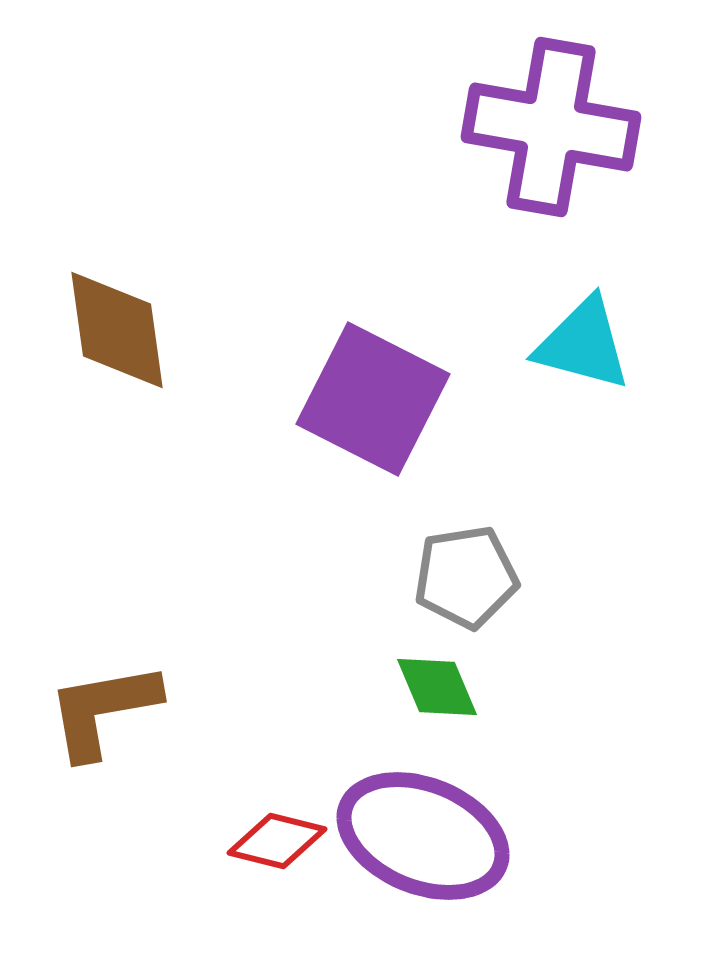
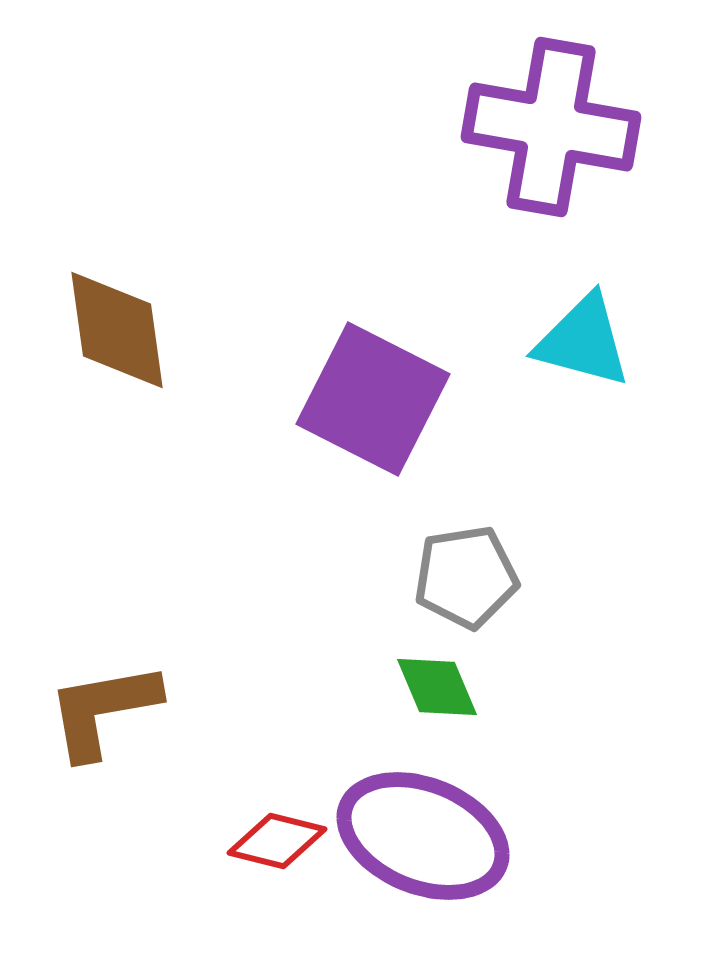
cyan triangle: moved 3 px up
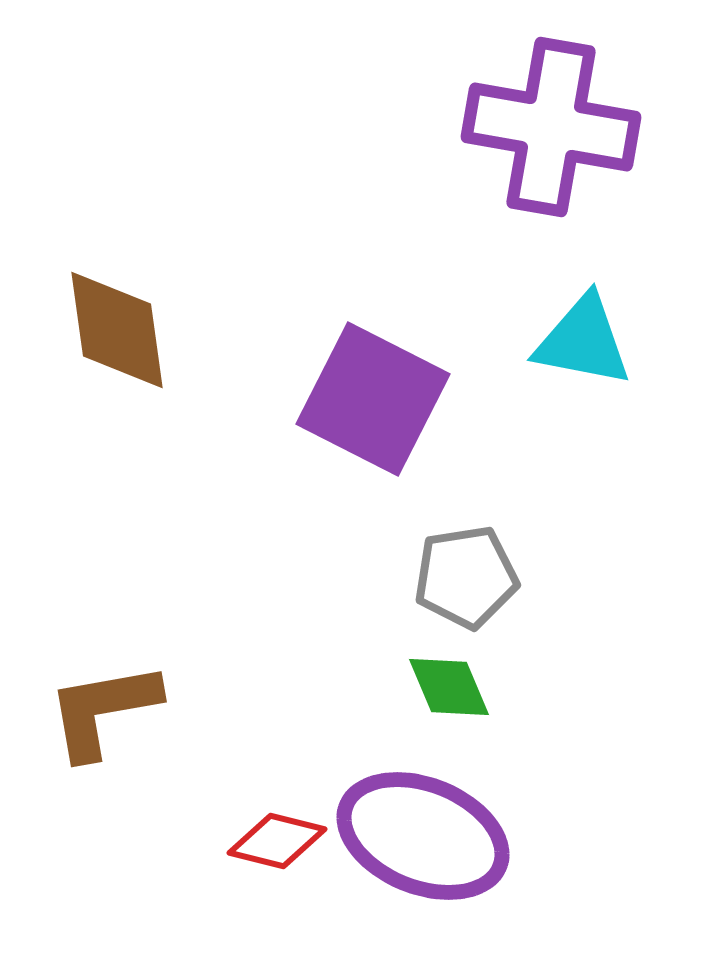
cyan triangle: rotated 4 degrees counterclockwise
green diamond: moved 12 px right
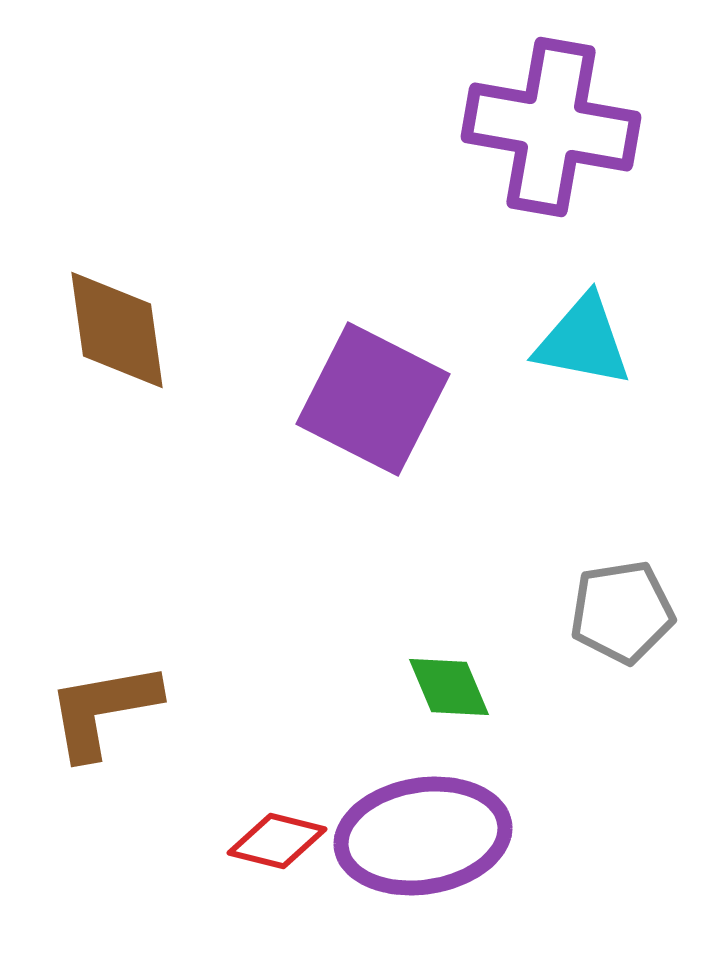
gray pentagon: moved 156 px right, 35 px down
purple ellipse: rotated 31 degrees counterclockwise
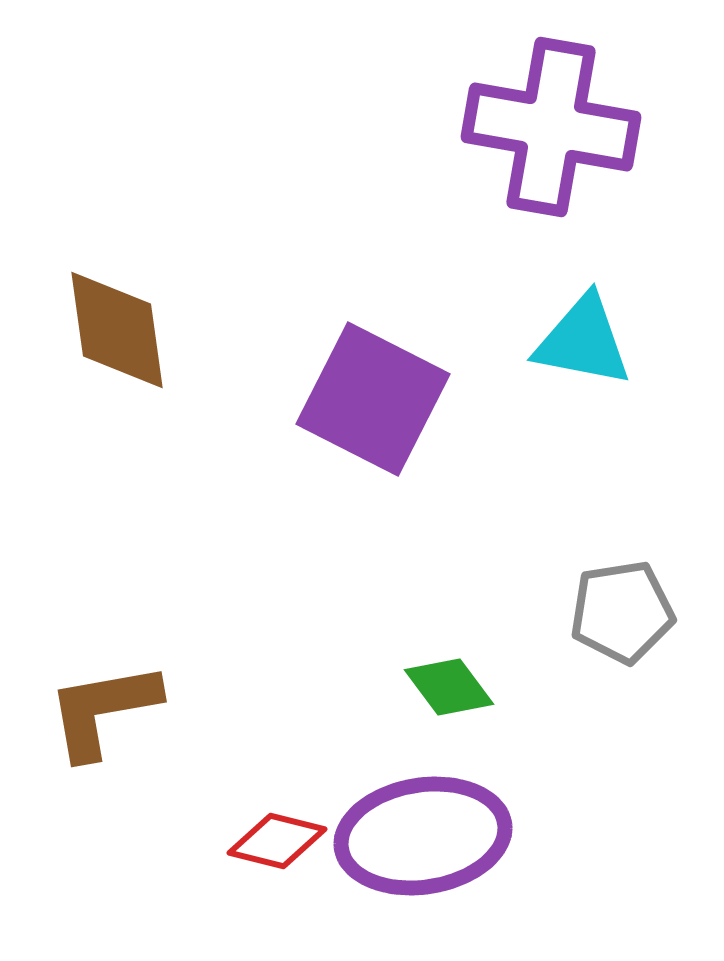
green diamond: rotated 14 degrees counterclockwise
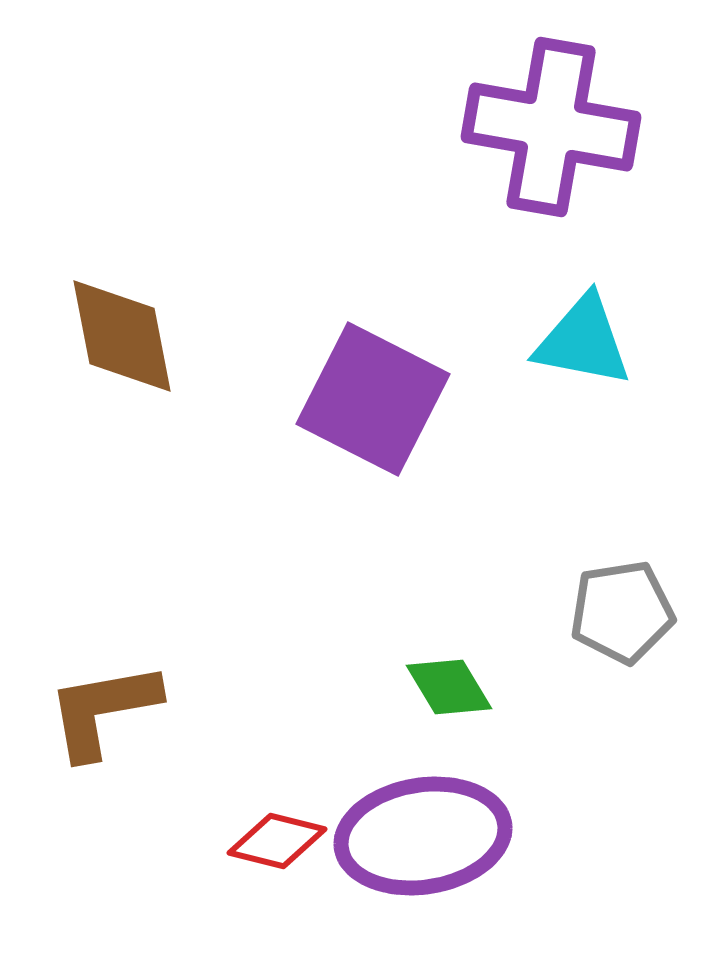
brown diamond: moved 5 px right, 6 px down; rotated 3 degrees counterclockwise
green diamond: rotated 6 degrees clockwise
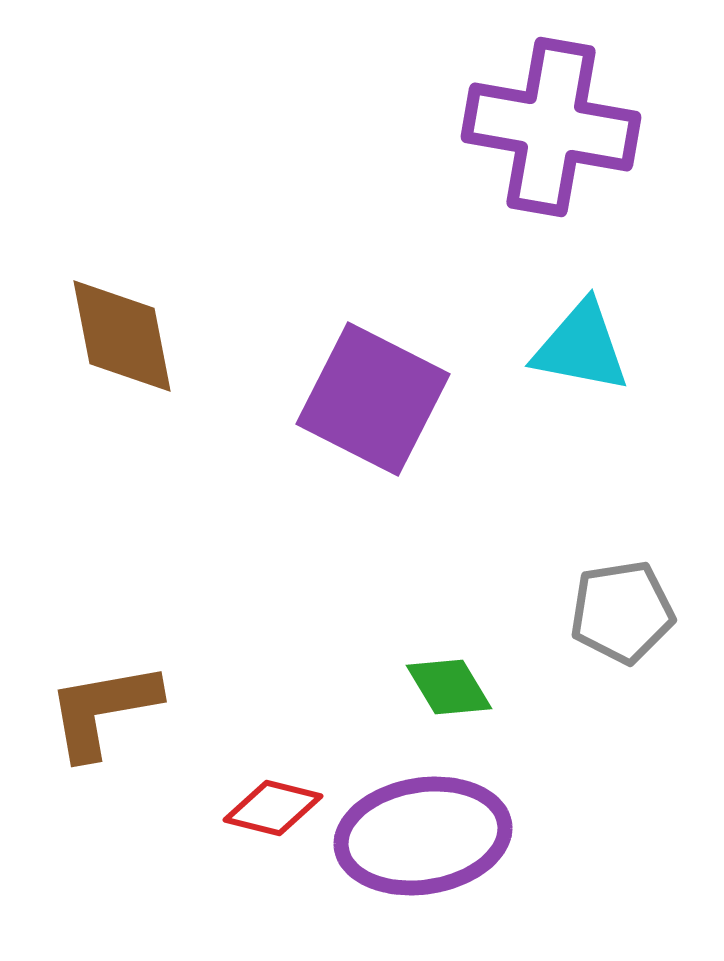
cyan triangle: moved 2 px left, 6 px down
red diamond: moved 4 px left, 33 px up
